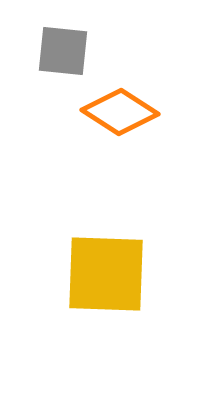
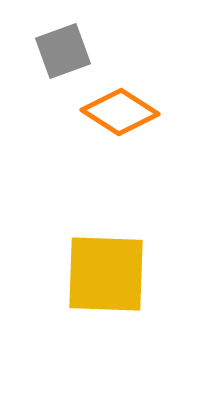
gray square: rotated 26 degrees counterclockwise
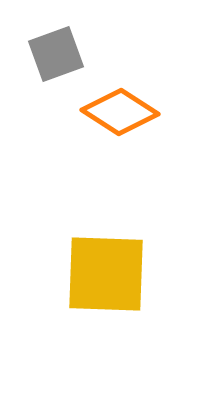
gray square: moved 7 px left, 3 px down
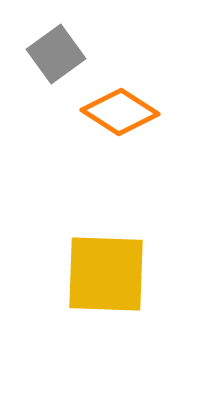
gray square: rotated 16 degrees counterclockwise
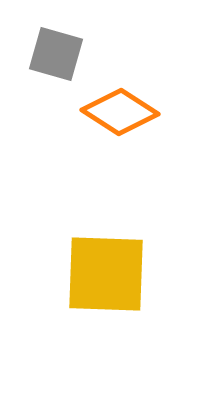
gray square: rotated 38 degrees counterclockwise
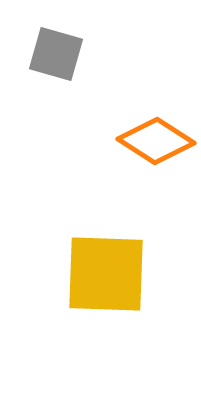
orange diamond: moved 36 px right, 29 px down
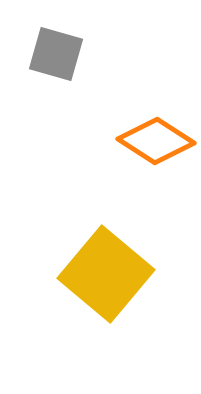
yellow square: rotated 38 degrees clockwise
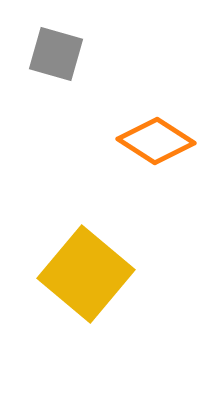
yellow square: moved 20 px left
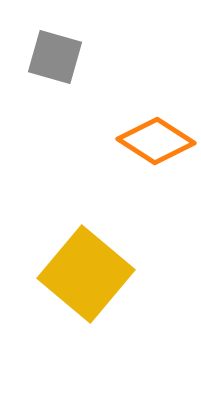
gray square: moved 1 px left, 3 px down
